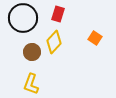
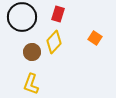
black circle: moved 1 px left, 1 px up
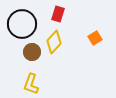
black circle: moved 7 px down
orange square: rotated 24 degrees clockwise
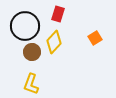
black circle: moved 3 px right, 2 px down
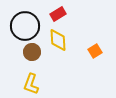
red rectangle: rotated 42 degrees clockwise
orange square: moved 13 px down
yellow diamond: moved 4 px right, 2 px up; rotated 45 degrees counterclockwise
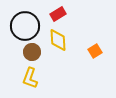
yellow L-shape: moved 1 px left, 6 px up
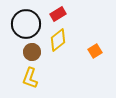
black circle: moved 1 px right, 2 px up
yellow diamond: rotated 55 degrees clockwise
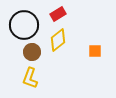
black circle: moved 2 px left, 1 px down
orange square: rotated 32 degrees clockwise
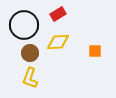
yellow diamond: moved 2 px down; rotated 35 degrees clockwise
brown circle: moved 2 px left, 1 px down
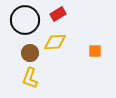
black circle: moved 1 px right, 5 px up
yellow diamond: moved 3 px left
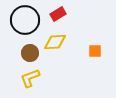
yellow L-shape: rotated 50 degrees clockwise
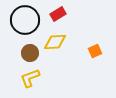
orange square: rotated 24 degrees counterclockwise
